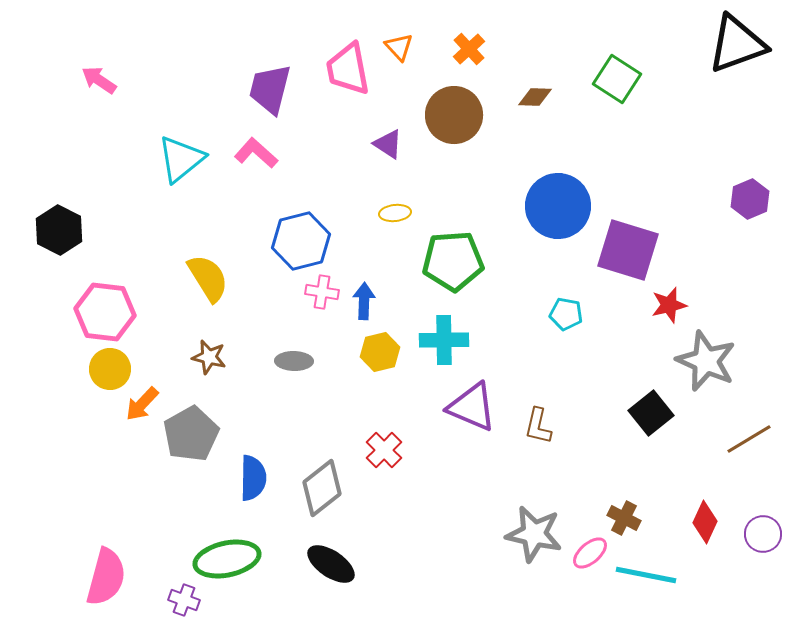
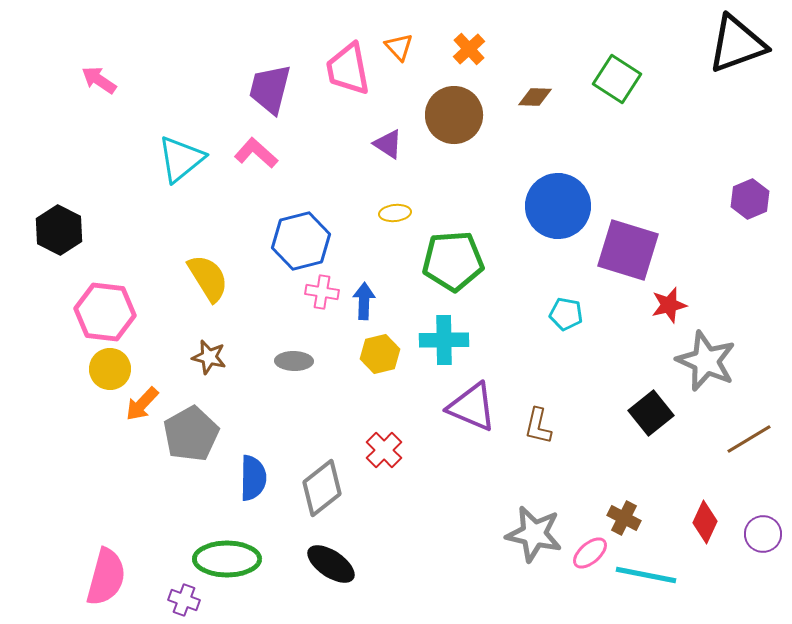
yellow hexagon at (380, 352): moved 2 px down
green ellipse at (227, 559): rotated 12 degrees clockwise
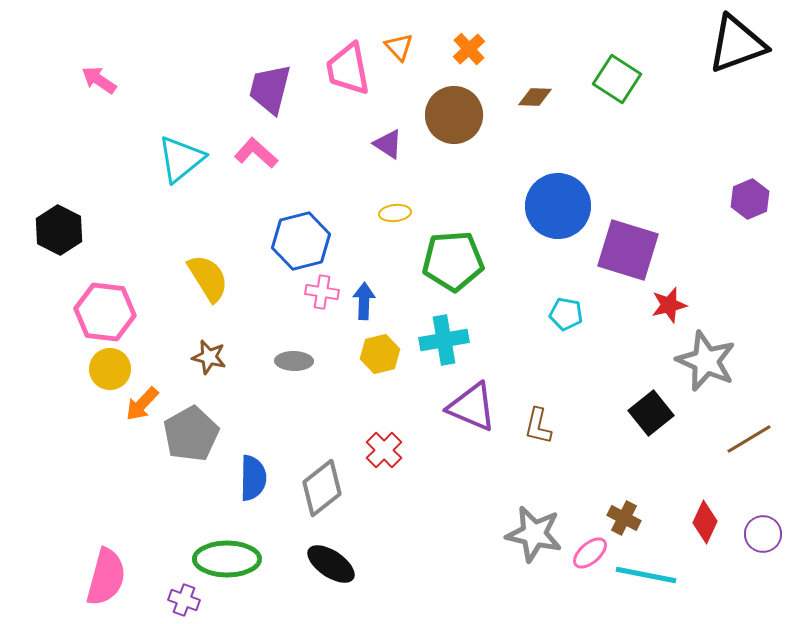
cyan cross at (444, 340): rotated 9 degrees counterclockwise
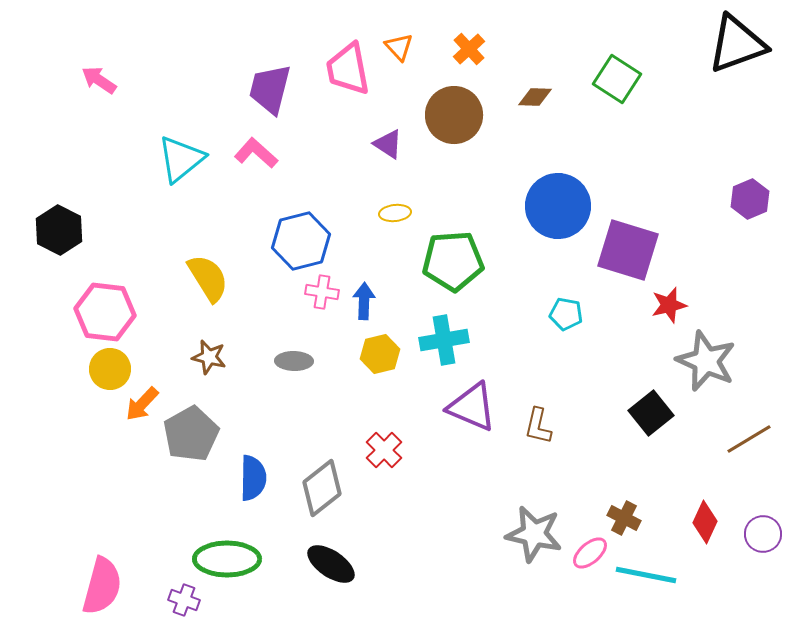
pink semicircle at (106, 577): moved 4 px left, 9 px down
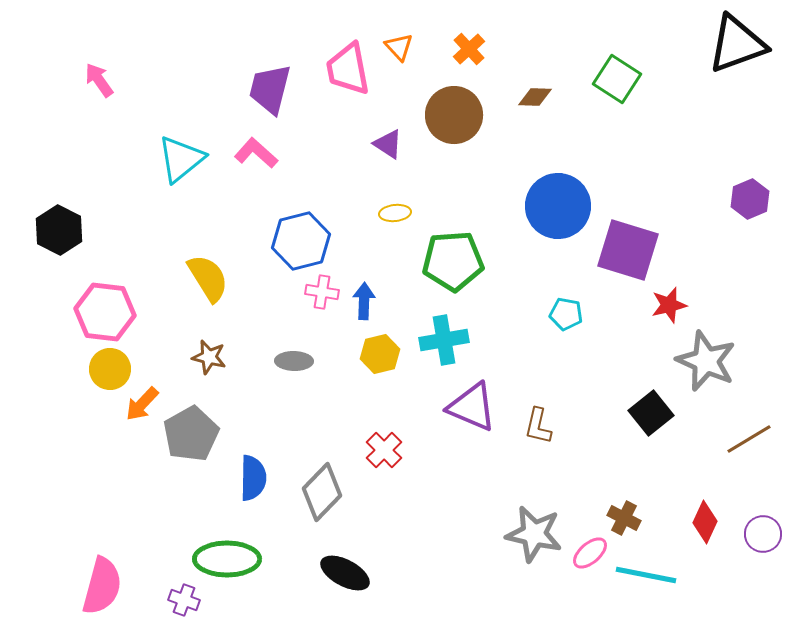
pink arrow at (99, 80): rotated 21 degrees clockwise
gray diamond at (322, 488): moved 4 px down; rotated 8 degrees counterclockwise
black ellipse at (331, 564): moved 14 px right, 9 px down; rotated 6 degrees counterclockwise
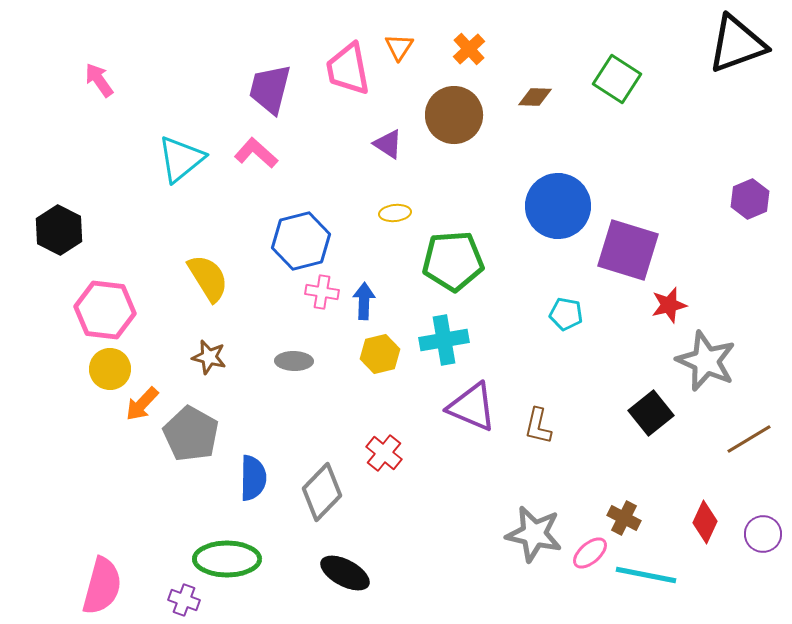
orange triangle at (399, 47): rotated 16 degrees clockwise
pink hexagon at (105, 312): moved 2 px up
gray pentagon at (191, 434): rotated 14 degrees counterclockwise
red cross at (384, 450): moved 3 px down; rotated 6 degrees counterclockwise
